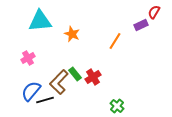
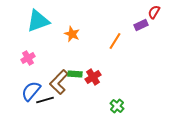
cyan triangle: moved 2 px left; rotated 15 degrees counterclockwise
green rectangle: rotated 48 degrees counterclockwise
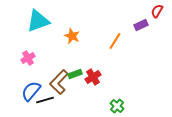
red semicircle: moved 3 px right, 1 px up
orange star: moved 2 px down
green rectangle: rotated 24 degrees counterclockwise
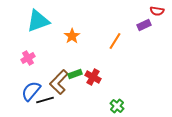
red semicircle: rotated 112 degrees counterclockwise
purple rectangle: moved 3 px right
orange star: rotated 14 degrees clockwise
red cross: rotated 28 degrees counterclockwise
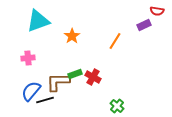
pink cross: rotated 24 degrees clockwise
brown L-shape: moved 1 px left; rotated 45 degrees clockwise
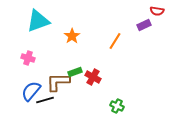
pink cross: rotated 24 degrees clockwise
green rectangle: moved 2 px up
green cross: rotated 16 degrees counterclockwise
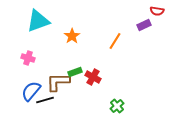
green cross: rotated 24 degrees clockwise
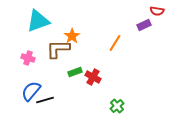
orange line: moved 2 px down
brown L-shape: moved 33 px up
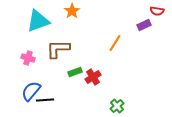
orange star: moved 25 px up
red cross: rotated 28 degrees clockwise
black line: rotated 12 degrees clockwise
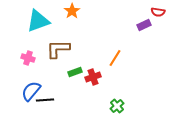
red semicircle: moved 1 px right, 1 px down
orange line: moved 15 px down
red cross: rotated 14 degrees clockwise
